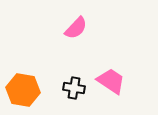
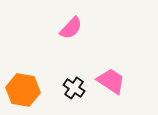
pink semicircle: moved 5 px left
black cross: rotated 25 degrees clockwise
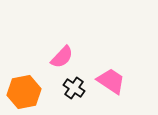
pink semicircle: moved 9 px left, 29 px down
orange hexagon: moved 1 px right, 2 px down; rotated 20 degrees counterclockwise
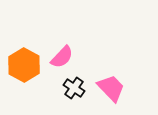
pink trapezoid: moved 7 px down; rotated 12 degrees clockwise
orange hexagon: moved 27 px up; rotated 20 degrees counterclockwise
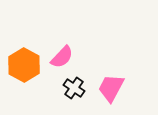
pink trapezoid: rotated 108 degrees counterclockwise
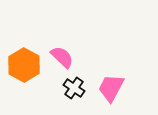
pink semicircle: rotated 90 degrees counterclockwise
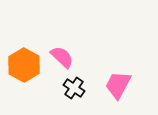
pink trapezoid: moved 7 px right, 3 px up
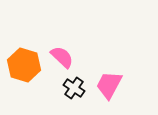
orange hexagon: rotated 12 degrees counterclockwise
pink trapezoid: moved 9 px left
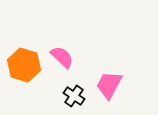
black cross: moved 8 px down
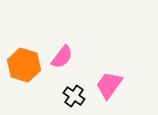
pink semicircle: rotated 85 degrees clockwise
pink trapezoid: rotated 8 degrees clockwise
